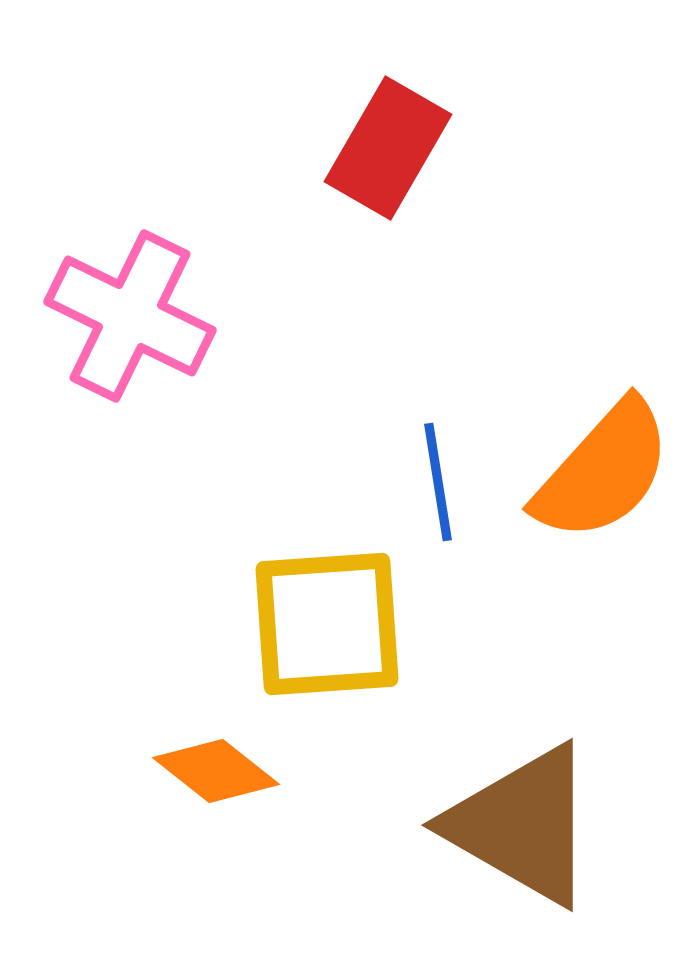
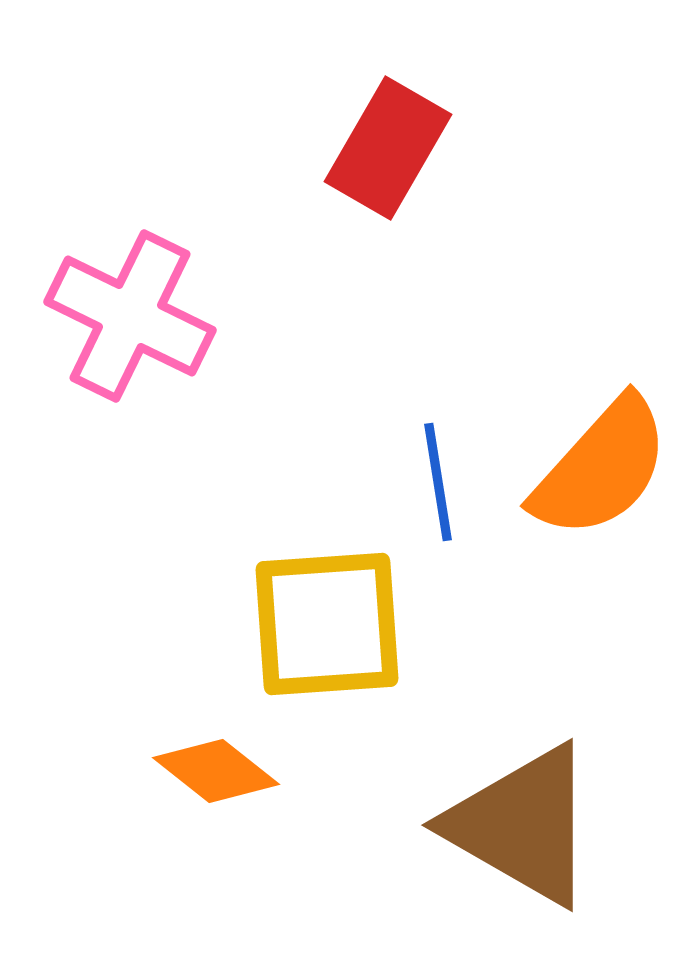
orange semicircle: moved 2 px left, 3 px up
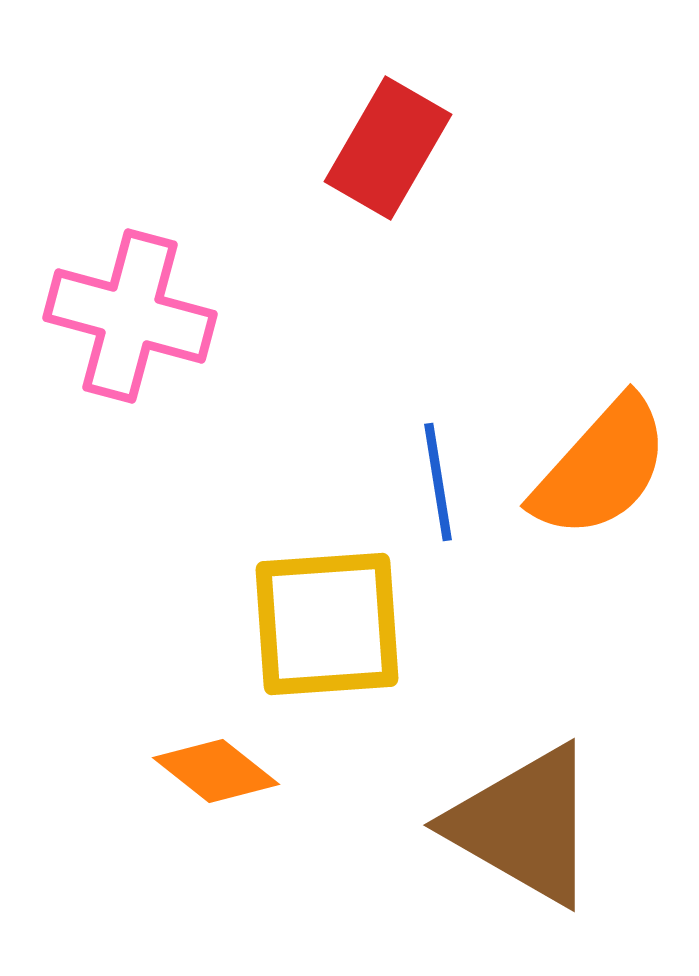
pink cross: rotated 11 degrees counterclockwise
brown triangle: moved 2 px right
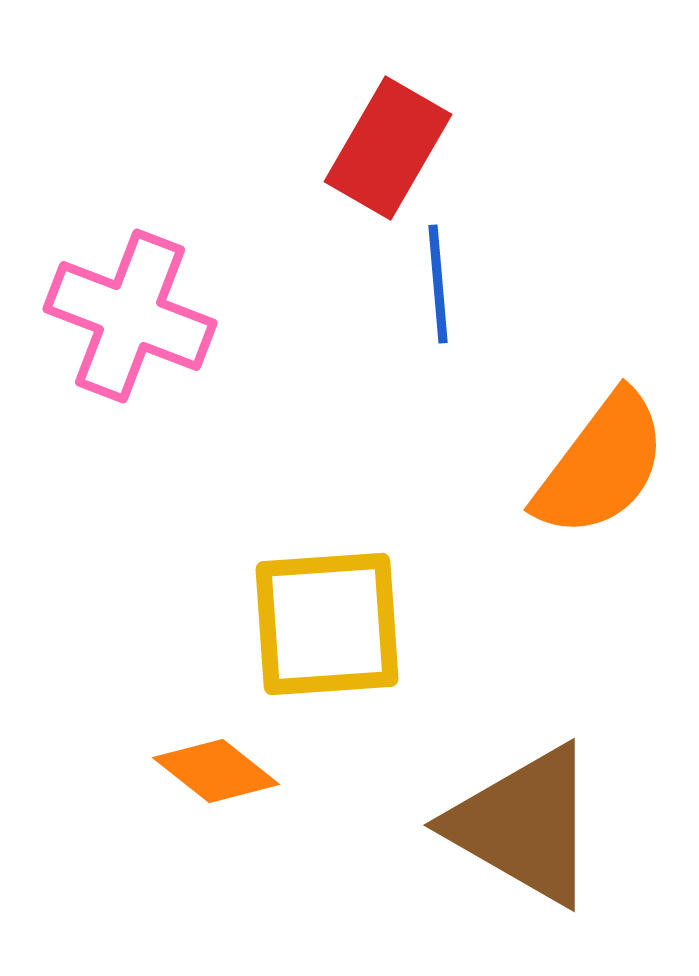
pink cross: rotated 6 degrees clockwise
orange semicircle: moved 3 px up; rotated 5 degrees counterclockwise
blue line: moved 198 px up; rotated 4 degrees clockwise
